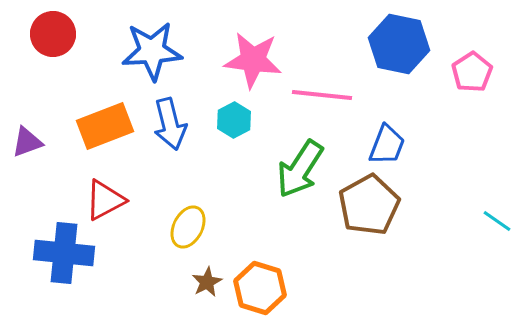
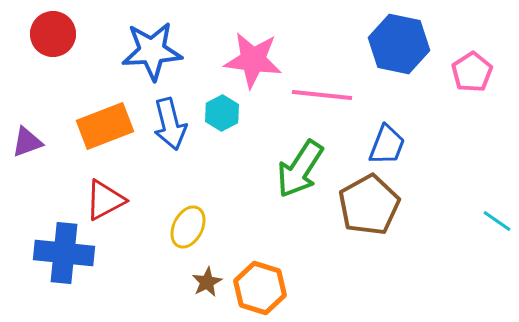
cyan hexagon: moved 12 px left, 7 px up
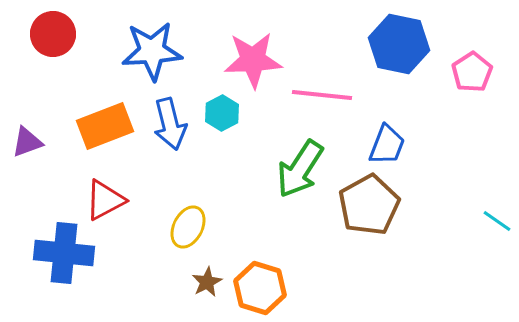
pink star: rotated 10 degrees counterclockwise
